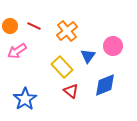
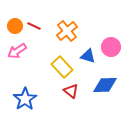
orange circle: moved 5 px right
pink circle: moved 2 px left, 1 px down
blue triangle: rotated 49 degrees counterclockwise
blue diamond: rotated 20 degrees clockwise
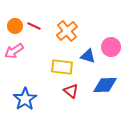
pink arrow: moved 3 px left
yellow rectangle: rotated 40 degrees counterclockwise
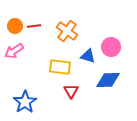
red line: rotated 32 degrees counterclockwise
orange cross: rotated 15 degrees counterclockwise
yellow rectangle: moved 2 px left
blue diamond: moved 3 px right, 5 px up
red triangle: rotated 21 degrees clockwise
blue star: moved 3 px down
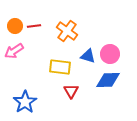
pink circle: moved 1 px left, 7 px down
